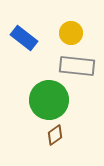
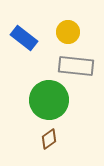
yellow circle: moved 3 px left, 1 px up
gray rectangle: moved 1 px left
brown diamond: moved 6 px left, 4 px down
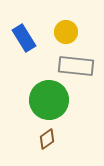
yellow circle: moved 2 px left
blue rectangle: rotated 20 degrees clockwise
brown diamond: moved 2 px left
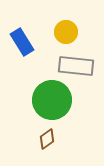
blue rectangle: moved 2 px left, 4 px down
green circle: moved 3 px right
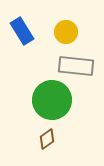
blue rectangle: moved 11 px up
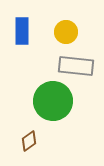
blue rectangle: rotated 32 degrees clockwise
green circle: moved 1 px right, 1 px down
brown diamond: moved 18 px left, 2 px down
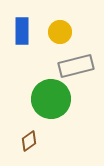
yellow circle: moved 6 px left
gray rectangle: rotated 20 degrees counterclockwise
green circle: moved 2 px left, 2 px up
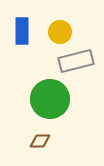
gray rectangle: moved 5 px up
green circle: moved 1 px left
brown diamond: moved 11 px right; rotated 35 degrees clockwise
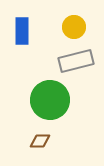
yellow circle: moved 14 px right, 5 px up
green circle: moved 1 px down
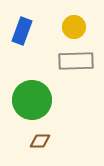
blue rectangle: rotated 20 degrees clockwise
gray rectangle: rotated 12 degrees clockwise
green circle: moved 18 px left
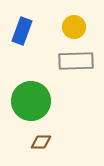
green circle: moved 1 px left, 1 px down
brown diamond: moved 1 px right, 1 px down
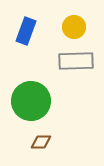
blue rectangle: moved 4 px right
